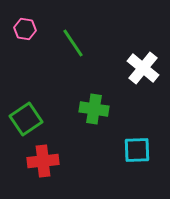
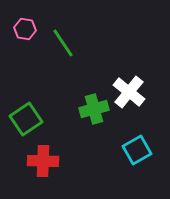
green line: moved 10 px left
white cross: moved 14 px left, 24 px down
green cross: rotated 24 degrees counterclockwise
cyan square: rotated 28 degrees counterclockwise
red cross: rotated 8 degrees clockwise
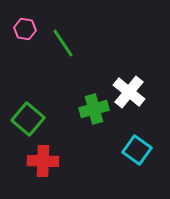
green square: moved 2 px right; rotated 16 degrees counterclockwise
cyan square: rotated 24 degrees counterclockwise
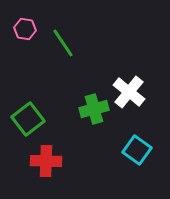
green square: rotated 12 degrees clockwise
red cross: moved 3 px right
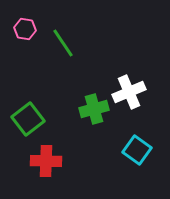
white cross: rotated 28 degrees clockwise
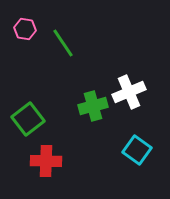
green cross: moved 1 px left, 3 px up
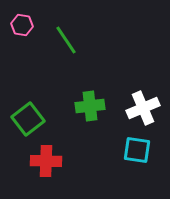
pink hexagon: moved 3 px left, 4 px up
green line: moved 3 px right, 3 px up
white cross: moved 14 px right, 16 px down
green cross: moved 3 px left; rotated 8 degrees clockwise
cyan square: rotated 28 degrees counterclockwise
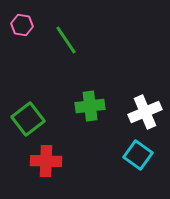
white cross: moved 2 px right, 4 px down
cyan square: moved 1 px right, 5 px down; rotated 28 degrees clockwise
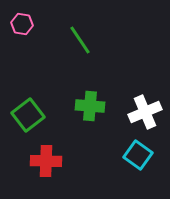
pink hexagon: moved 1 px up
green line: moved 14 px right
green cross: rotated 12 degrees clockwise
green square: moved 4 px up
